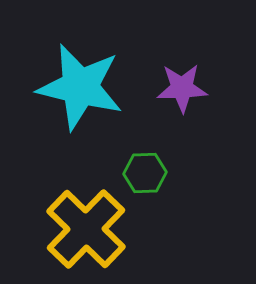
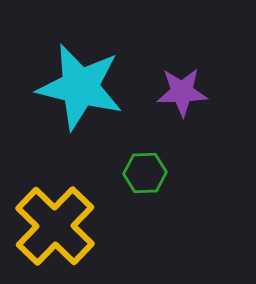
purple star: moved 4 px down
yellow cross: moved 31 px left, 3 px up
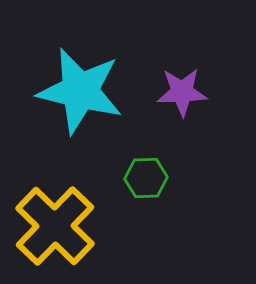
cyan star: moved 4 px down
green hexagon: moved 1 px right, 5 px down
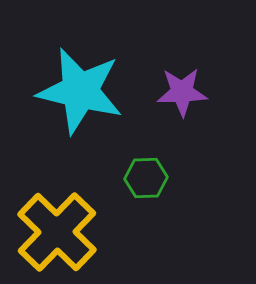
yellow cross: moved 2 px right, 6 px down
